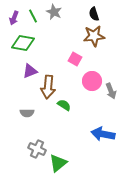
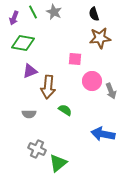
green line: moved 4 px up
brown star: moved 6 px right, 2 px down
pink square: rotated 24 degrees counterclockwise
green semicircle: moved 1 px right, 5 px down
gray semicircle: moved 2 px right, 1 px down
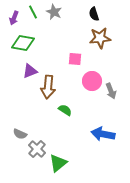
gray semicircle: moved 9 px left, 20 px down; rotated 24 degrees clockwise
gray cross: rotated 18 degrees clockwise
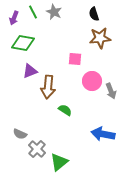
green triangle: moved 1 px right, 1 px up
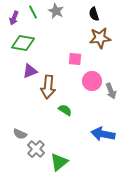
gray star: moved 2 px right, 1 px up
gray cross: moved 1 px left
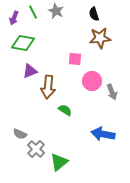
gray arrow: moved 1 px right, 1 px down
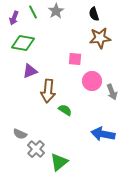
gray star: rotated 14 degrees clockwise
brown arrow: moved 4 px down
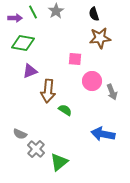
purple arrow: moved 1 px right; rotated 112 degrees counterclockwise
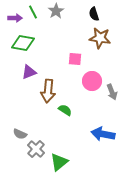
brown star: rotated 15 degrees clockwise
purple triangle: moved 1 px left, 1 px down
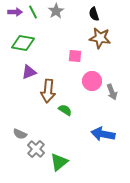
purple arrow: moved 6 px up
pink square: moved 3 px up
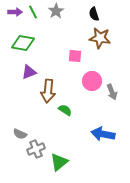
gray cross: rotated 24 degrees clockwise
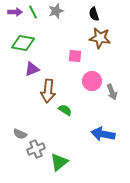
gray star: rotated 14 degrees clockwise
purple triangle: moved 3 px right, 3 px up
